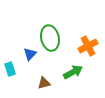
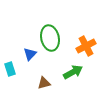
orange cross: moved 2 px left
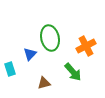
green arrow: rotated 78 degrees clockwise
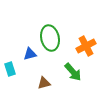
blue triangle: rotated 32 degrees clockwise
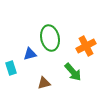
cyan rectangle: moved 1 px right, 1 px up
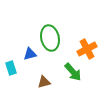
orange cross: moved 1 px right, 3 px down
brown triangle: moved 1 px up
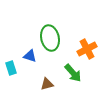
blue triangle: moved 2 px down; rotated 32 degrees clockwise
green arrow: moved 1 px down
brown triangle: moved 3 px right, 2 px down
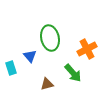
blue triangle: rotated 32 degrees clockwise
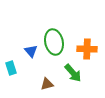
green ellipse: moved 4 px right, 4 px down
orange cross: rotated 30 degrees clockwise
blue triangle: moved 1 px right, 5 px up
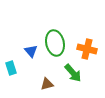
green ellipse: moved 1 px right, 1 px down
orange cross: rotated 12 degrees clockwise
